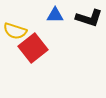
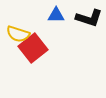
blue triangle: moved 1 px right
yellow semicircle: moved 3 px right, 3 px down
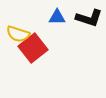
blue triangle: moved 1 px right, 2 px down
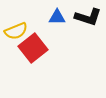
black L-shape: moved 1 px left, 1 px up
yellow semicircle: moved 2 px left, 3 px up; rotated 40 degrees counterclockwise
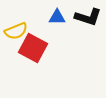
red square: rotated 24 degrees counterclockwise
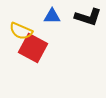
blue triangle: moved 5 px left, 1 px up
yellow semicircle: moved 5 px right; rotated 45 degrees clockwise
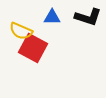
blue triangle: moved 1 px down
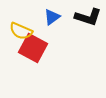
blue triangle: rotated 36 degrees counterclockwise
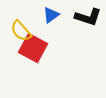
blue triangle: moved 1 px left, 2 px up
yellow semicircle: rotated 25 degrees clockwise
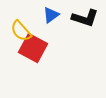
black L-shape: moved 3 px left, 1 px down
